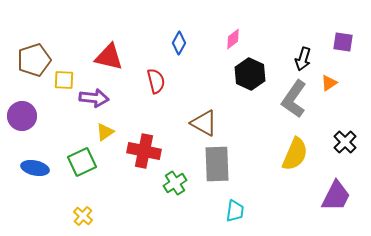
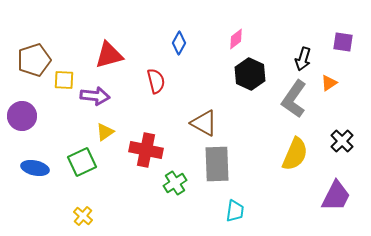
pink diamond: moved 3 px right
red triangle: moved 2 px up; rotated 28 degrees counterclockwise
purple arrow: moved 1 px right, 2 px up
black cross: moved 3 px left, 1 px up
red cross: moved 2 px right, 1 px up
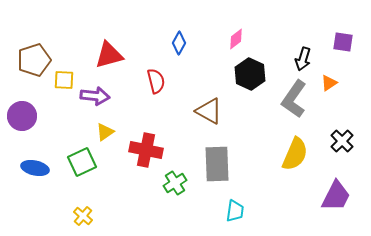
brown triangle: moved 5 px right, 12 px up
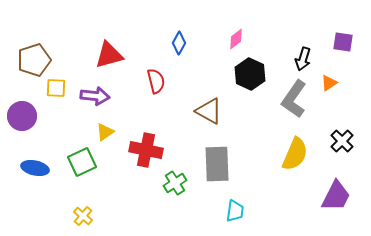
yellow square: moved 8 px left, 8 px down
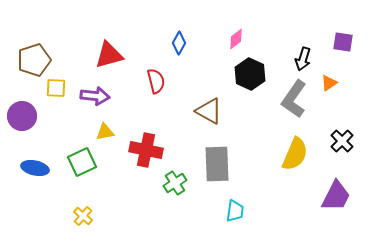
yellow triangle: rotated 24 degrees clockwise
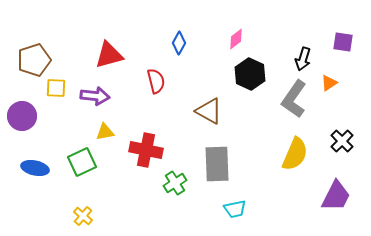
cyan trapezoid: moved 2 px up; rotated 70 degrees clockwise
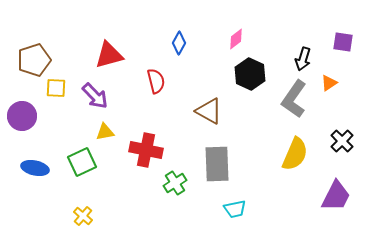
purple arrow: rotated 40 degrees clockwise
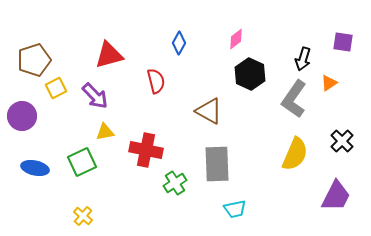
yellow square: rotated 30 degrees counterclockwise
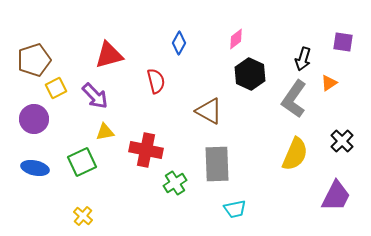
purple circle: moved 12 px right, 3 px down
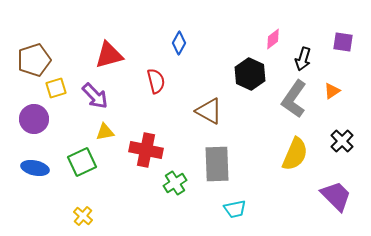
pink diamond: moved 37 px right
orange triangle: moved 3 px right, 8 px down
yellow square: rotated 10 degrees clockwise
purple trapezoid: rotated 72 degrees counterclockwise
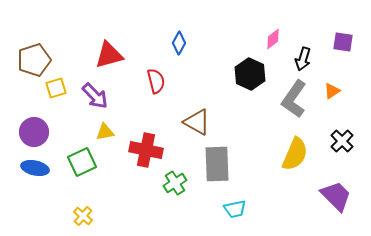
brown triangle: moved 12 px left, 11 px down
purple circle: moved 13 px down
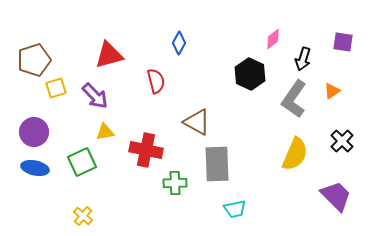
green cross: rotated 30 degrees clockwise
